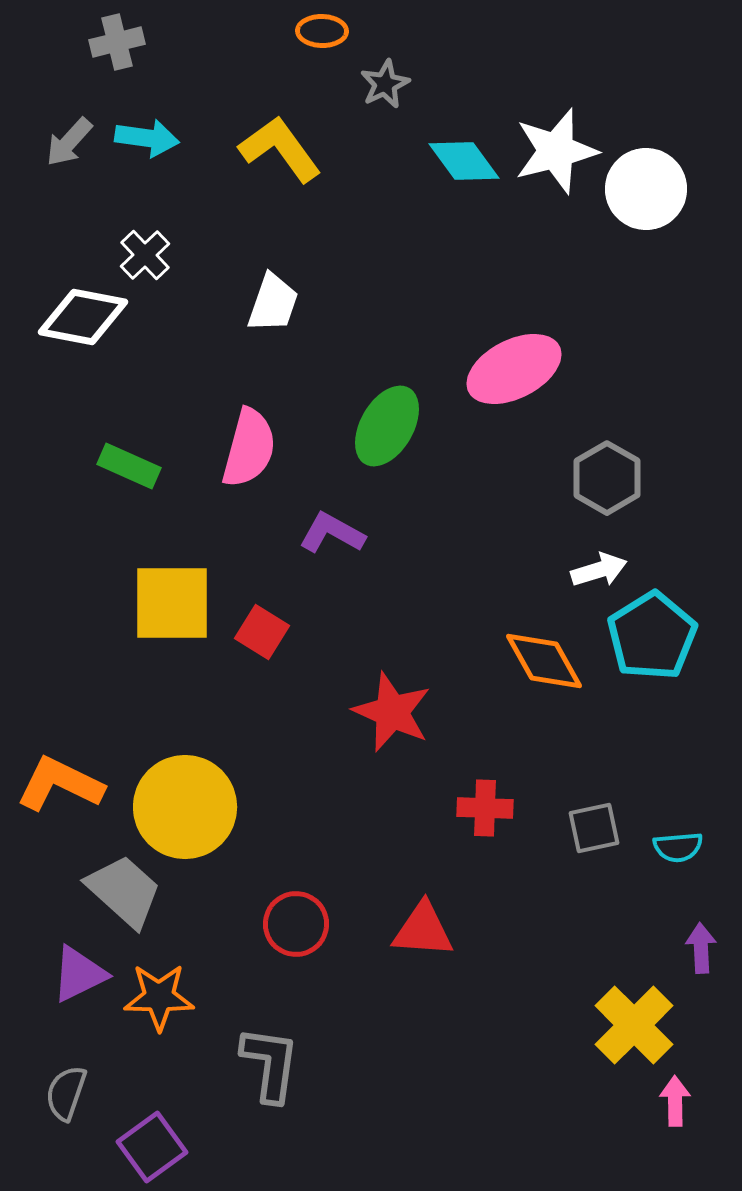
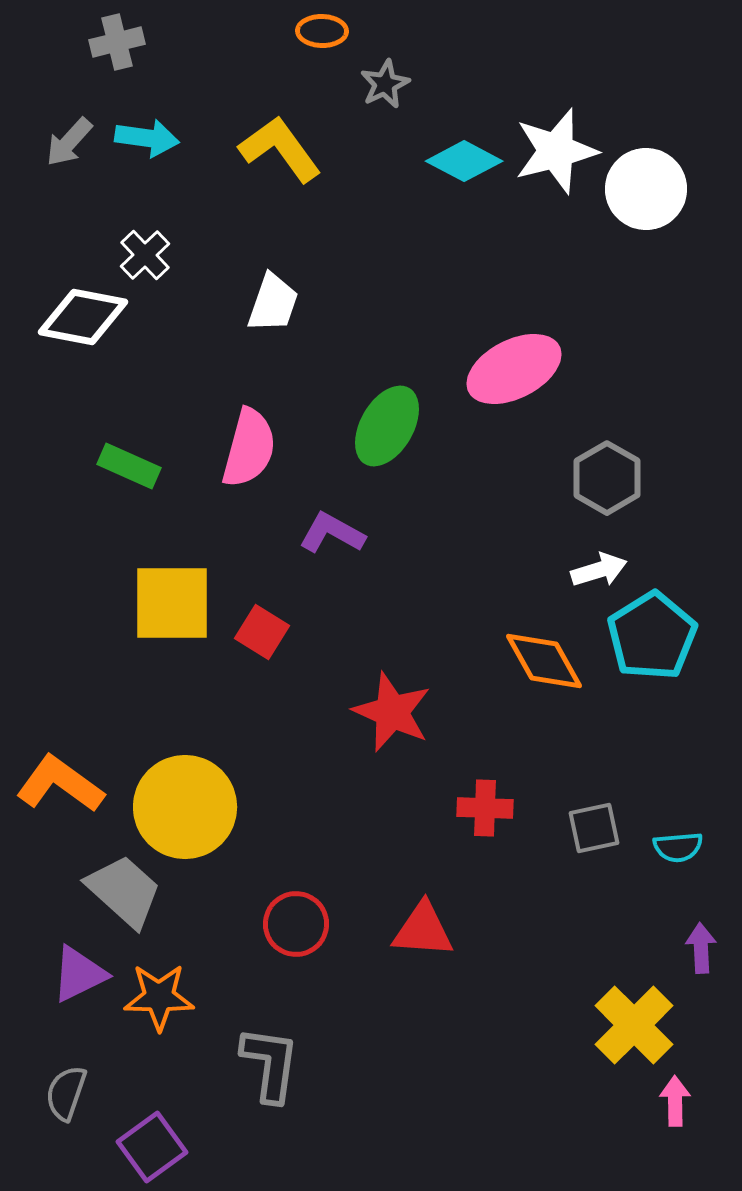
cyan diamond: rotated 26 degrees counterclockwise
orange L-shape: rotated 10 degrees clockwise
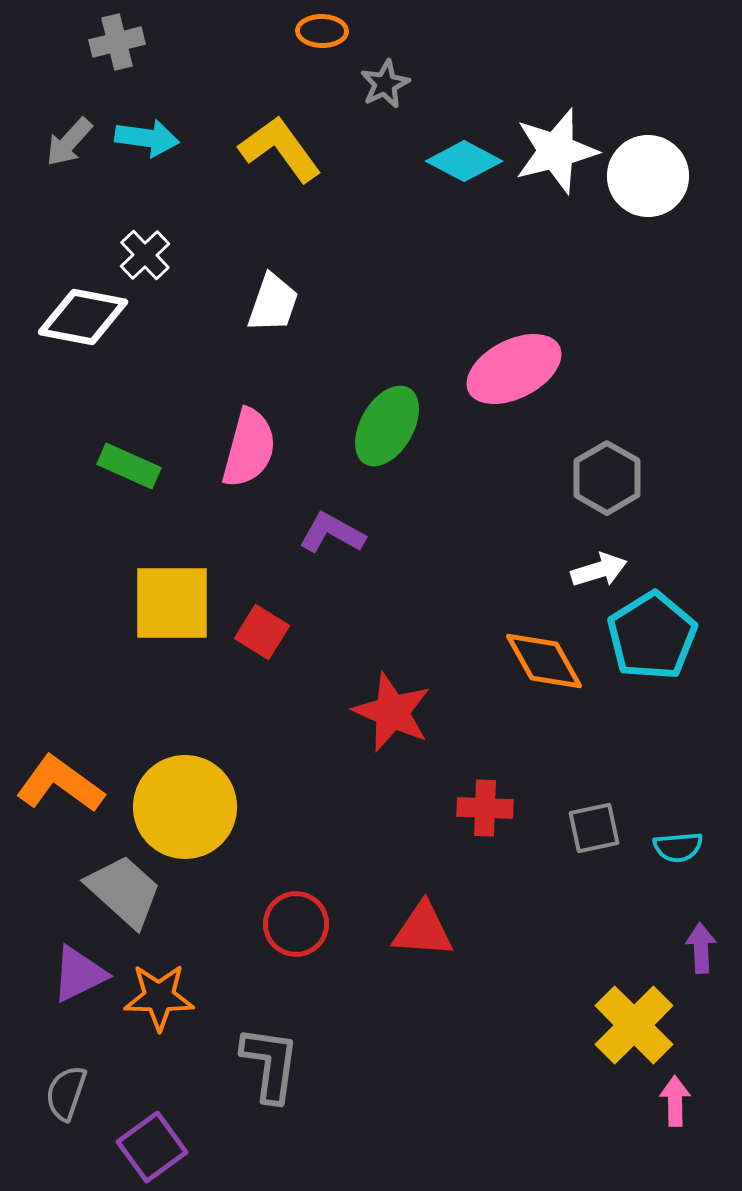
white circle: moved 2 px right, 13 px up
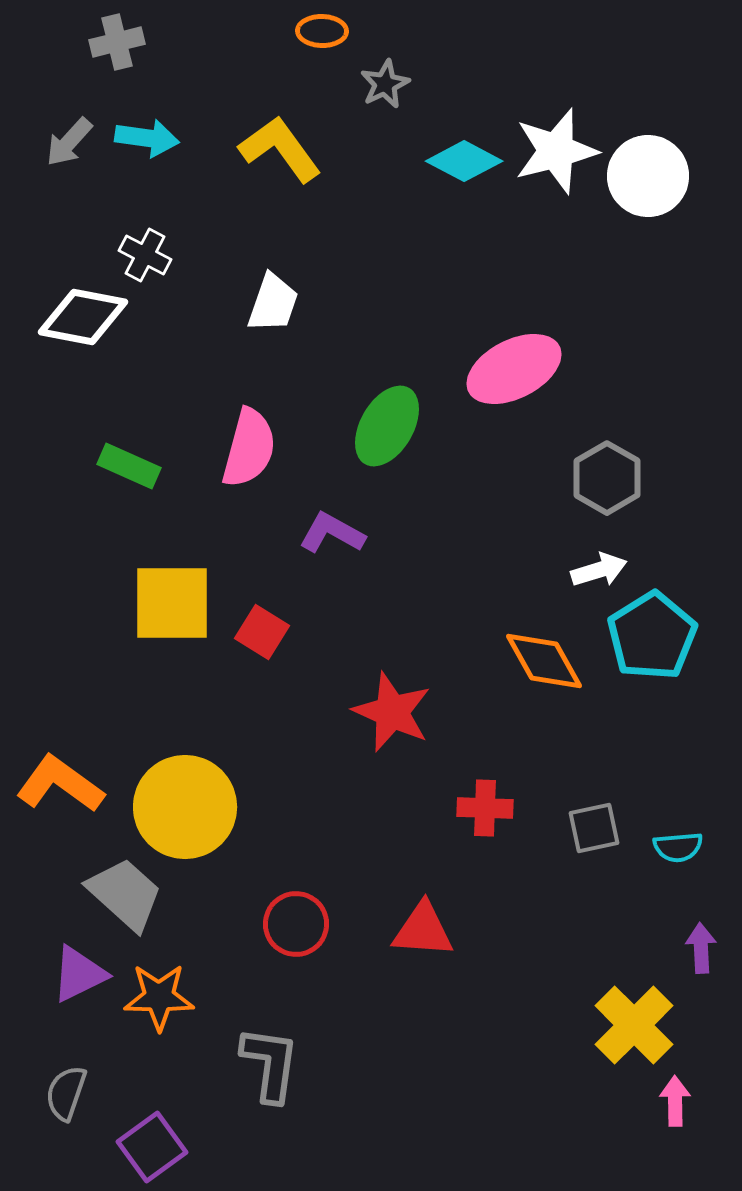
white cross: rotated 18 degrees counterclockwise
gray trapezoid: moved 1 px right, 3 px down
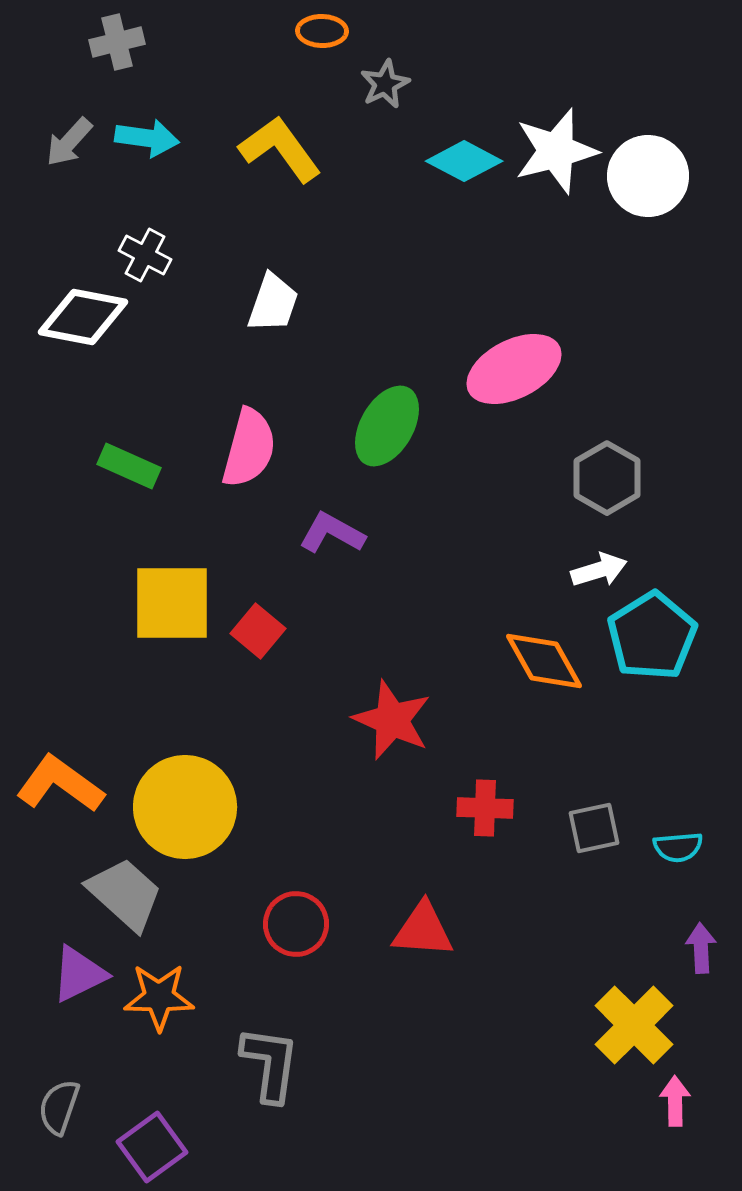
red square: moved 4 px left, 1 px up; rotated 8 degrees clockwise
red star: moved 8 px down
gray semicircle: moved 7 px left, 14 px down
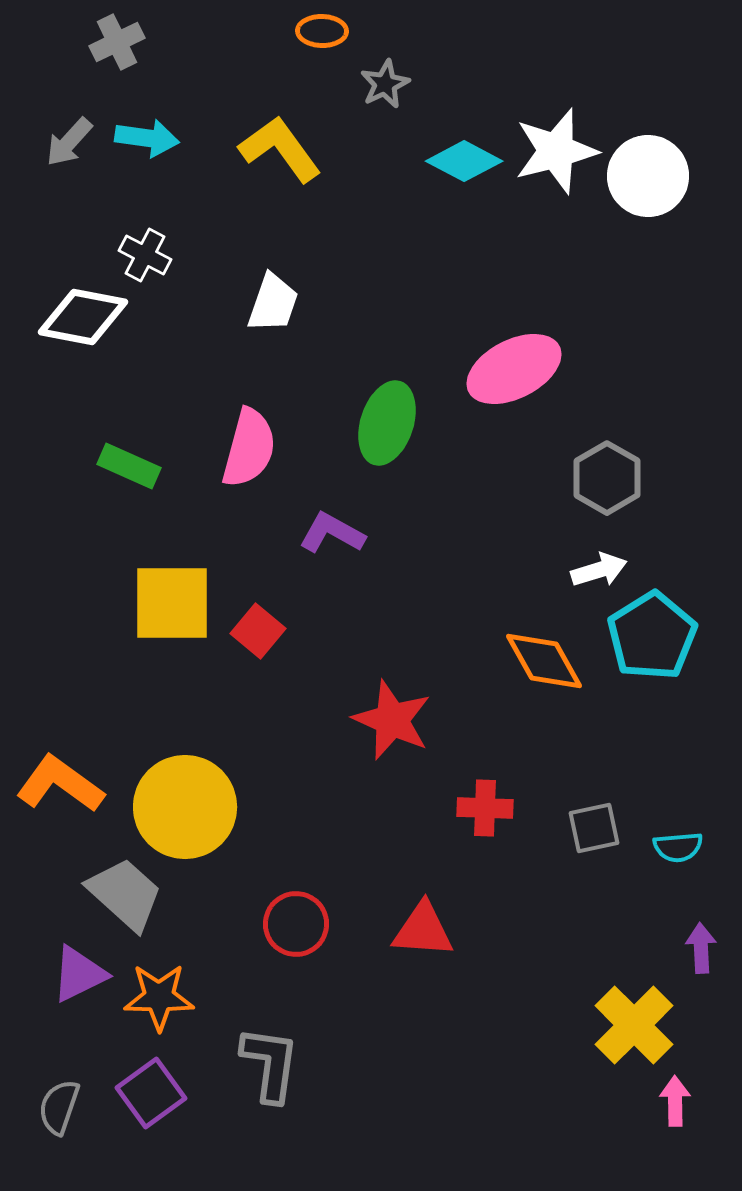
gray cross: rotated 12 degrees counterclockwise
green ellipse: moved 3 px up; rotated 12 degrees counterclockwise
purple square: moved 1 px left, 54 px up
